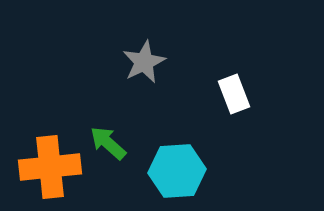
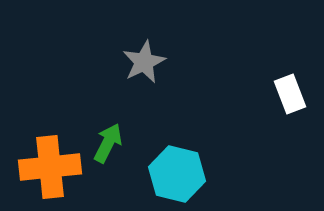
white rectangle: moved 56 px right
green arrow: rotated 75 degrees clockwise
cyan hexagon: moved 3 px down; rotated 18 degrees clockwise
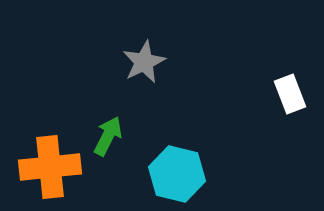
green arrow: moved 7 px up
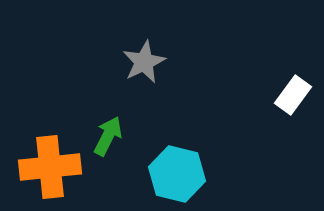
white rectangle: moved 3 px right, 1 px down; rotated 57 degrees clockwise
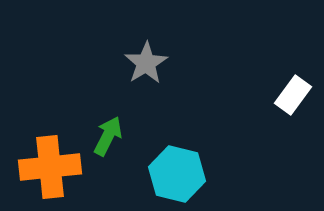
gray star: moved 2 px right, 1 px down; rotated 6 degrees counterclockwise
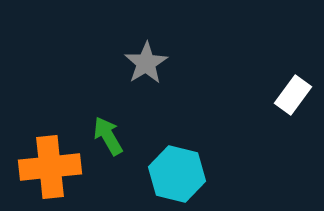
green arrow: rotated 57 degrees counterclockwise
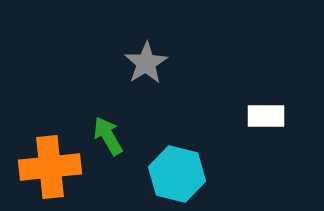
white rectangle: moved 27 px left, 21 px down; rotated 54 degrees clockwise
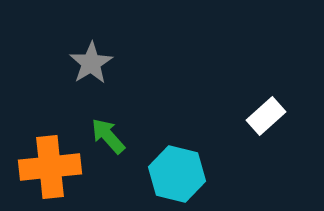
gray star: moved 55 px left
white rectangle: rotated 42 degrees counterclockwise
green arrow: rotated 12 degrees counterclockwise
